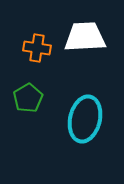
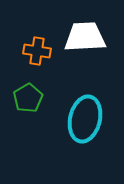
orange cross: moved 3 px down
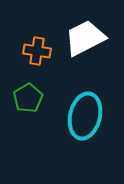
white trapezoid: moved 1 px down; rotated 24 degrees counterclockwise
cyan ellipse: moved 3 px up
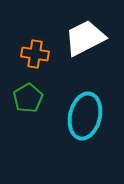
orange cross: moved 2 px left, 3 px down
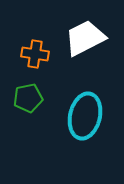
green pentagon: rotated 20 degrees clockwise
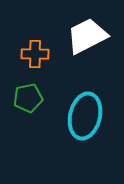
white trapezoid: moved 2 px right, 2 px up
orange cross: rotated 8 degrees counterclockwise
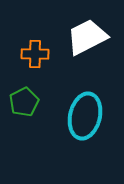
white trapezoid: moved 1 px down
green pentagon: moved 4 px left, 4 px down; rotated 16 degrees counterclockwise
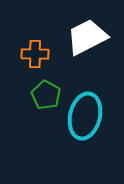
green pentagon: moved 22 px right, 7 px up; rotated 16 degrees counterclockwise
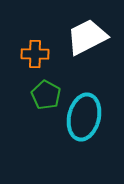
cyan ellipse: moved 1 px left, 1 px down
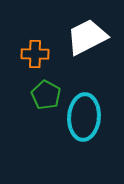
cyan ellipse: rotated 9 degrees counterclockwise
